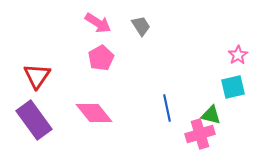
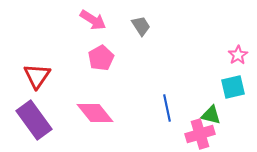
pink arrow: moved 5 px left, 3 px up
pink diamond: moved 1 px right
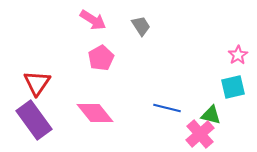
red triangle: moved 7 px down
blue line: rotated 64 degrees counterclockwise
pink cross: rotated 24 degrees counterclockwise
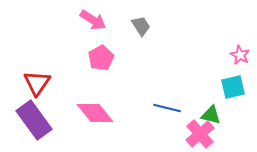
pink star: moved 2 px right; rotated 12 degrees counterclockwise
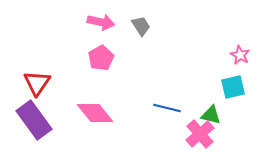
pink arrow: moved 8 px right, 2 px down; rotated 20 degrees counterclockwise
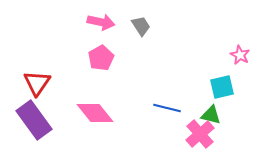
cyan square: moved 11 px left
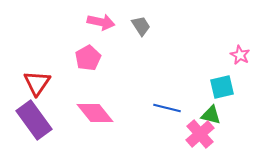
pink pentagon: moved 13 px left
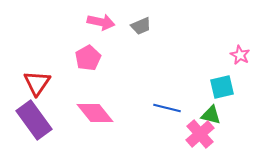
gray trapezoid: rotated 100 degrees clockwise
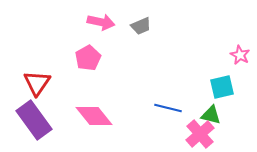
blue line: moved 1 px right
pink diamond: moved 1 px left, 3 px down
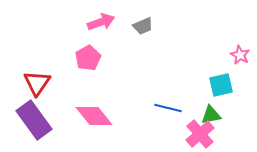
pink arrow: rotated 32 degrees counterclockwise
gray trapezoid: moved 2 px right
cyan square: moved 1 px left, 2 px up
green triangle: rotated 25 degrees counterclockwise
